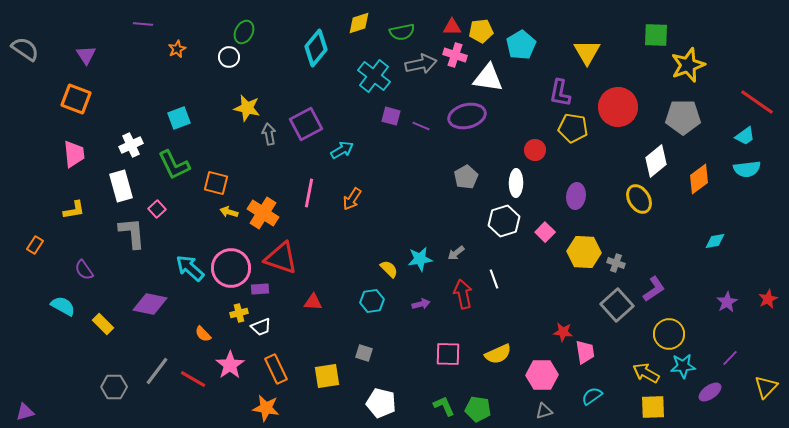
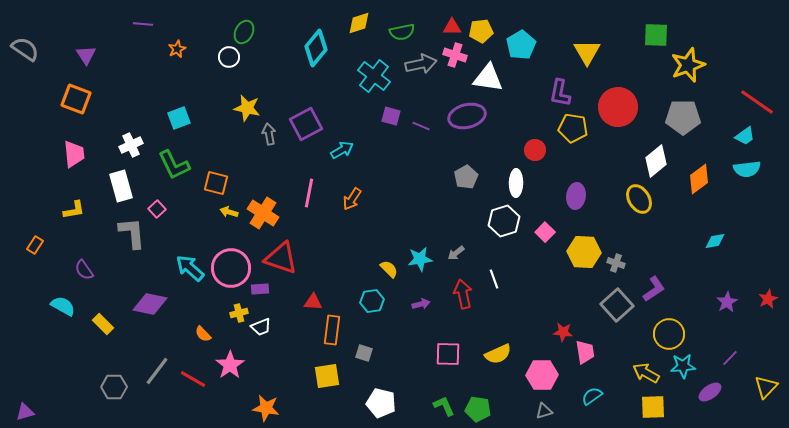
orange rectangle at (276, 369): moved 56 px right, 39 px up; rotated 32 degrees clockwise
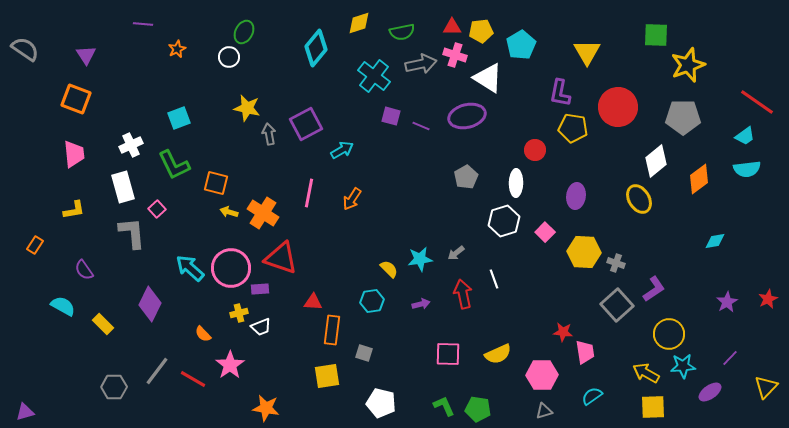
white triangle at (488, 78): rotated 24 degrees clockwise
white rectangle at (121, 186): moved 2 px right, 1 px down
purple diamond at (150, 304): rotated 76 degrees counterclockwise
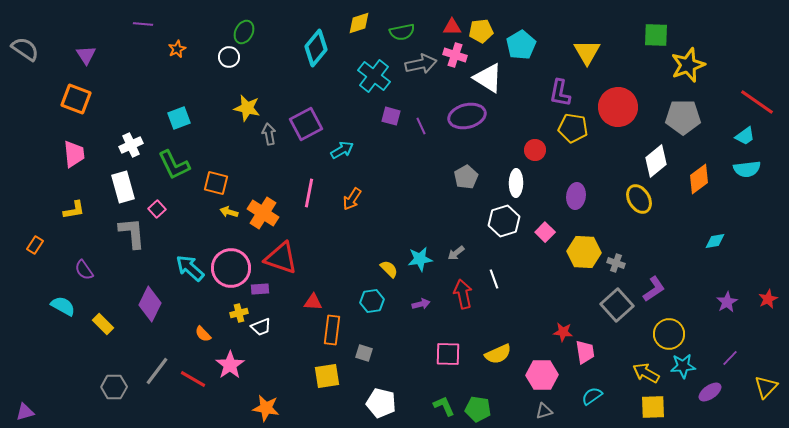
purple line at (421, 126): rotated 42 degrees clockwise
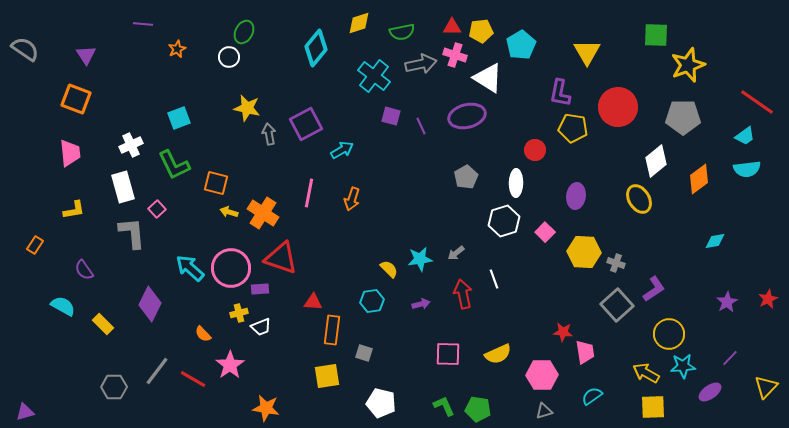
pink trapezoid at (74, 154): moved 4 px left, 1 px up
orange arrow at (352, 199): rotated 15 degrees counterclockwise
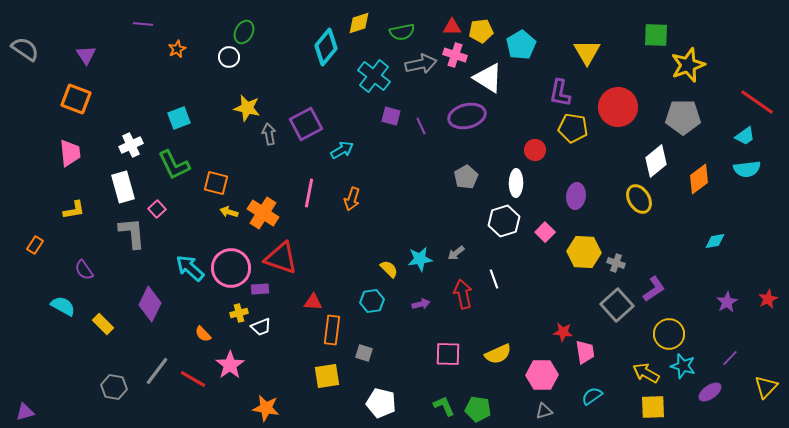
cyan diamond at (316, 48): moved 10 px right, 1 px up
cyan star at (683, 366): rotated 20 degrees clockwise
gray hexagon at (114, 387): rotated 10 degrees clockwise
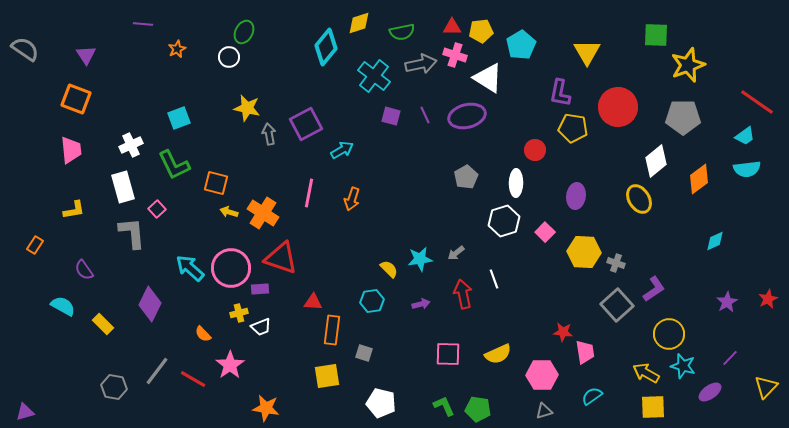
purple line at (421, 126): moved 4 px right, 11 px up
pink trapezoid at (70, 153): moved 1 px right, 3 px up
cyan diamond at (715, 241): rotated 15 degrees counterclockwise
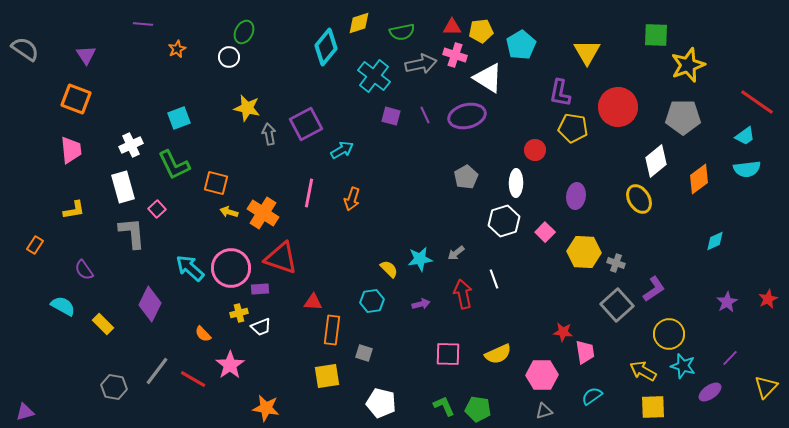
yellow arrow at (646, 373): moved 3 px left, 2 px up
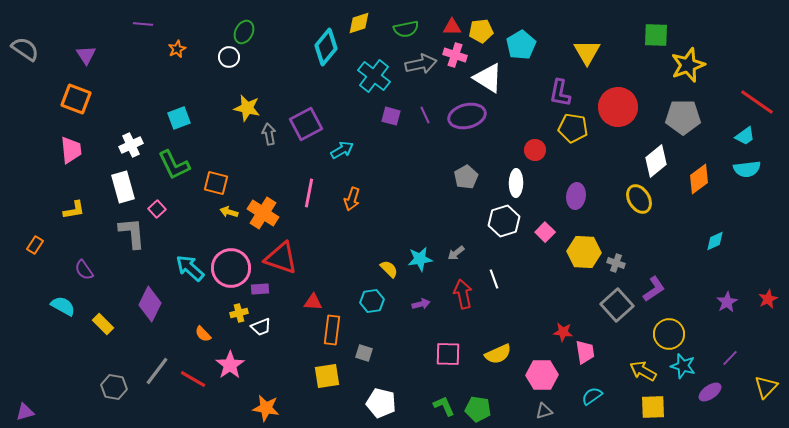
green semicircle at (402, 32): moved 4 px right, 3 px up
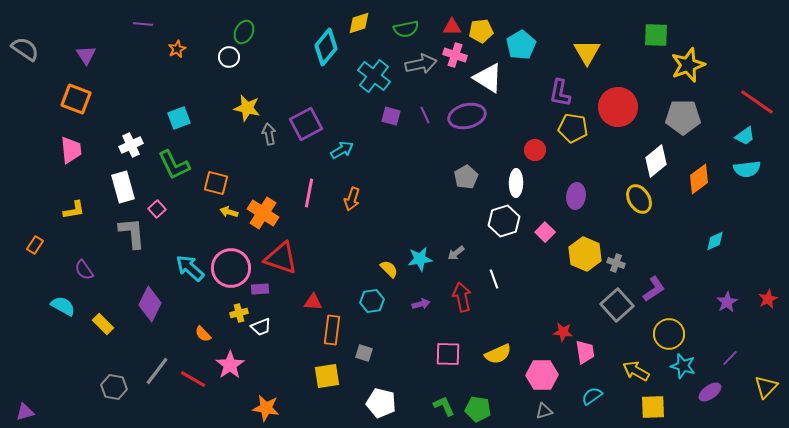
yellow hexagon at (584, 252): moved 1 px right, 2 px down; rotated 20 degrees clockwise
red arrow at (463, 294): moved 1 px left, 3 px down
yellow arrow at (643, 371): moved 7 px left
